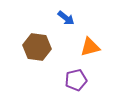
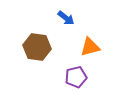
purple pentagon: moved 3 px up
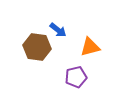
blue arrow: moved 8 px left, 12 px down
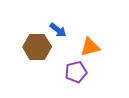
brown hexagon: rotated 8 degrees counterclockwise
purple pentagon: moved 5 px up
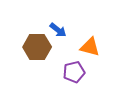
orange triangle: rotated 30 degrees clockwise
purple pentagon: moved 2 px left
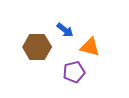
blue arrow: moved 7 px right
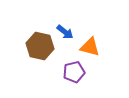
blue arrow: moved 2 px down
brown hexagon: moved 3 px right, 1 px up; rotated 12 degrees clockwise
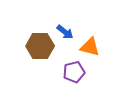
brown hexagon: rotated 12 degrees counterclockwise
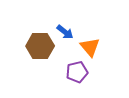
orange triangle: rotated 35 degrees clockwise
purple pentagon: moved 3 px right
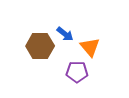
blue arrow: moved 2 px down
purple pentagon: rotated 15 degrees clockwise
